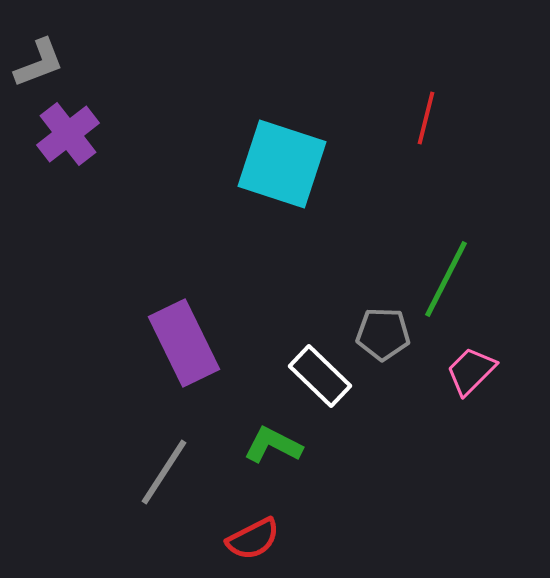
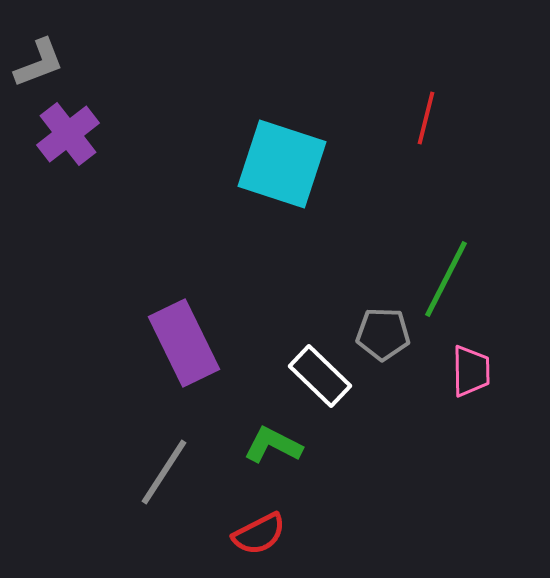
pink trapezoid: rotated 134 degrees clockwise
red semicircle: moved 6 px right, 5 px up
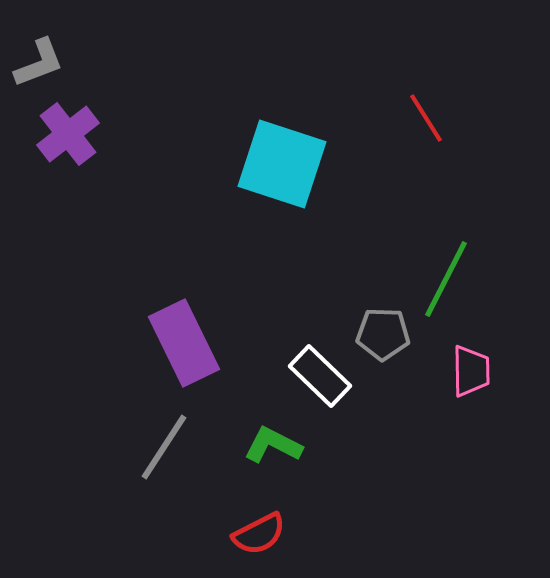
red line: rotated 46 degrees counterclockwise
gray line: moved 25 px up
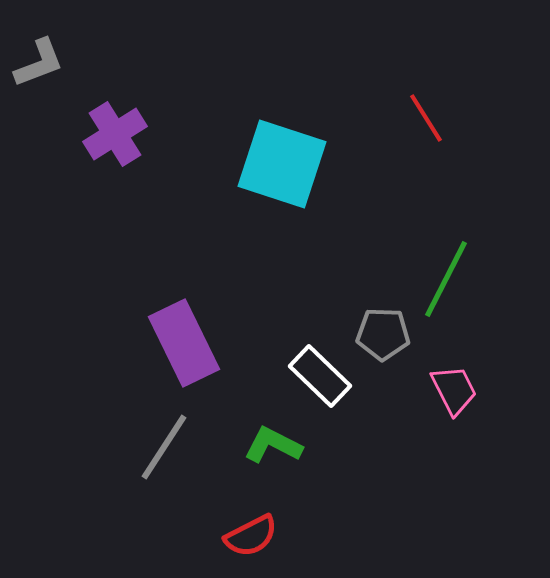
purple cross: moved 47 px right; rotated 6 degrees clockwise
pink trapezoid: moved 17 px left, 19 px down; rotated 26 degrees counterclockwise
red semicircle: moved 8 px left, 2 px down
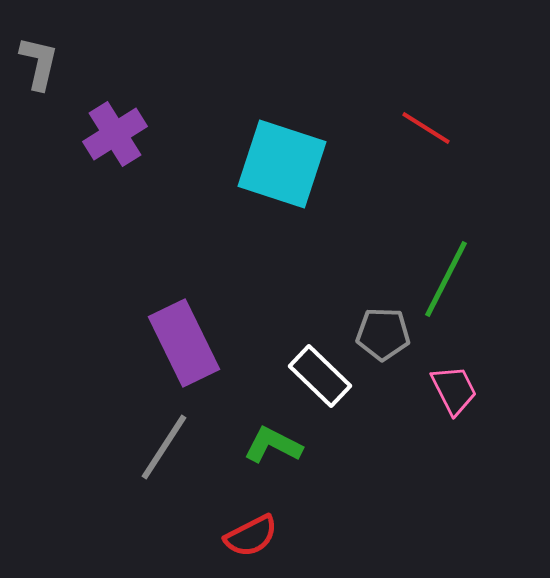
gray L-shape: rotated 56 degrees counterclockwise
red line: moved 10 px down; rotated 26 degrees counterclockwise
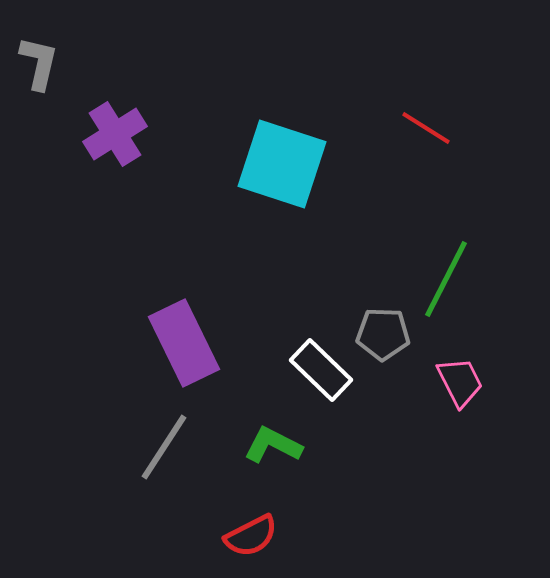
white rectangle: moved 1 px right, 6 px up
pink trapezoid: moved 6 px right, 8 px up
